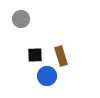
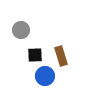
gray circle: moved 11 px down
blue circle: moved 2 px left
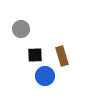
gray circle: moved 1 px up
brown rectangle: moved 1 px right
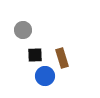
gray circle: moved 2 px right, 1 px down
brown rectangle: moved 2 px down
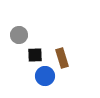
gray circle: moved 4 px left, 5 px down
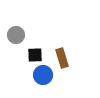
gray circle: moved 3 px left
blue circle: moved 2 px left, 1 px up
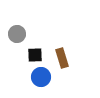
gray circle: moved 1 px right, 1 px up
blue circle: moved 2 px left, 2 px down
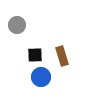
gray circle: moved 9 px up
brown rectangle: moved 2 px up
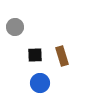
gray circle: moved 2 px left, 2 px down
blue circle: moved 1 px left, 6 px down
